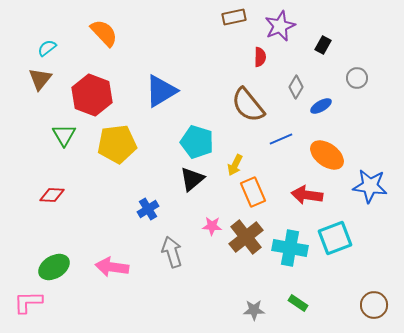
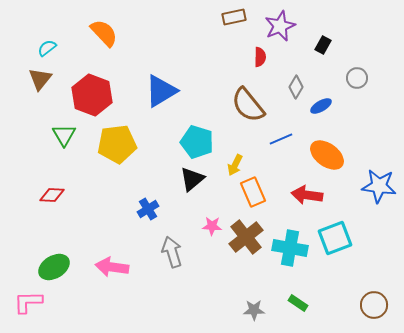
blue star: moved 9 px right
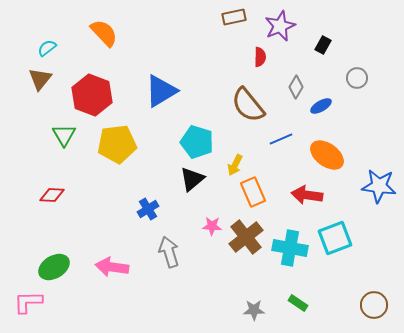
gray arrow: moved 3 px left
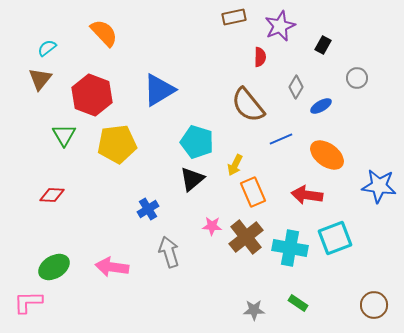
blue triangle: moved 2 px left, 1 px up
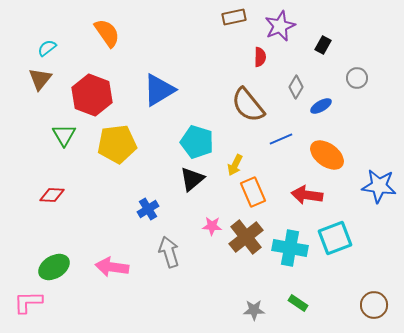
orange semicircle: moved 3 px right; rotated 8 degrees clockwise
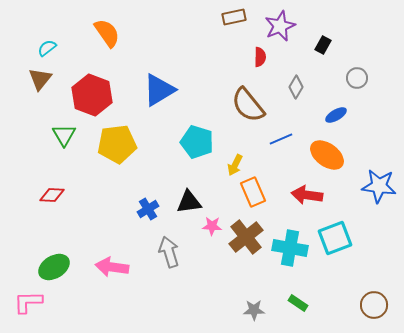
blue ellipse: moved 15 px right, 9 px down
black triangle: moved 3 px left, 23 px down; rotated 32 degrees clockwise
